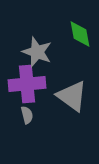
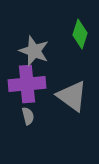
green diamond: rotated 28 degrees clockwise
gray star: moved 3 px left, 1 px up
gray semicircle: moved 1 px right, 1 px down
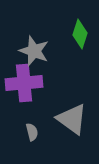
purple cross: moved 3 px left, 1 px up
gray triangle: moved 23 px down
gray semicircle: moved 4 px right, 16 px down
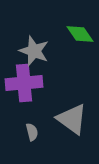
green diamond: rotated 52 degrees counterclockwise
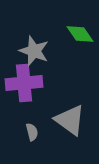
gray triangle: moved 2 px left, 1 px down
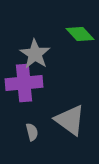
green diamond: rotated 8 degrees counterclockwise
gray star: moved 1 px right, 3 px down; rotated 12 degrees clockwise
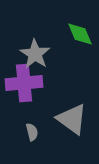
green diamond: rotated 20 degrees clockwise
gray triangle: moved 2 px right, 1 px up
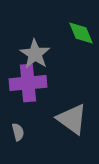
green diamond: moved 1 px right, 1 px up
purple cross: moved 4 px right
gray semicircle: moved 14 px left
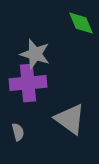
green diamond: moved 10 px up
gray star: rotated 16 degrees counterclockwise
gray triangle: moved 2 px left
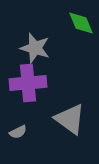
gray star: moved 6 px up
gray semicircle: rotated 78 degrees clockwise
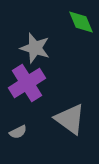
green diamond: moved 1 px up
purple cross: moved 1 px left; rotated 27 degrees counterclockwise
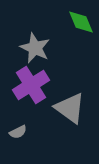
gray star: rotated 8 degrees clockwise
purple cross: moved 4 px right, 2 px down
gray triangle: moved 11 px up
